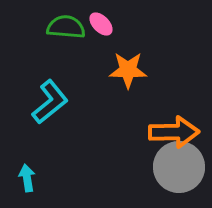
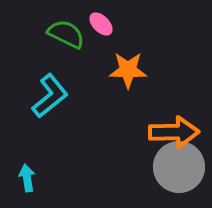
green semicircle: moved 7 px down; rotated 21 degrees clockwise
cyan L-shape: moved 6 px up
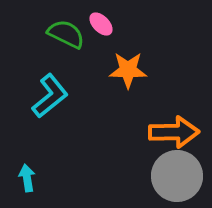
gray circle: moved 2 px left, 9 px down
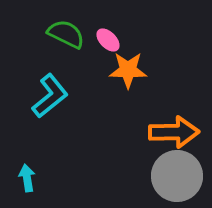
pink ellipse: moved 7 px right, 16 px down
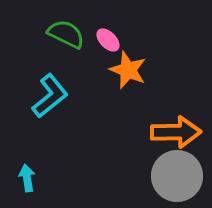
orange star: rotated 21 degrees clockwise
orange arrow: moved 2 px right
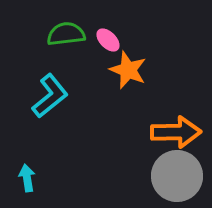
green semicircle: rotated 33 degrees counterclockwise
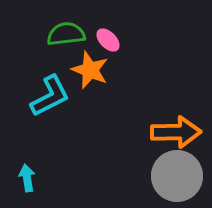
orange star: moved 38 px left
cyan L-shape: rotated 12 degrees clockwise
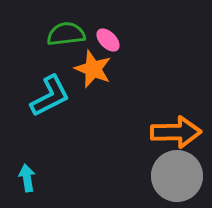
orange star: moved 3 px right, 1 px up
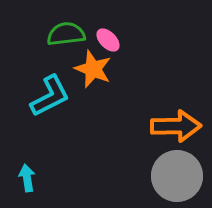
orange arrow: moved 6 px up
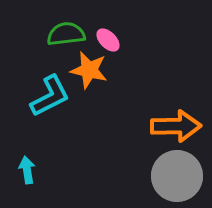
orange star: moved 4 px left, 1 px down; rotated 9 degrees counterclockwise
cyan arrow: moved 8 px up
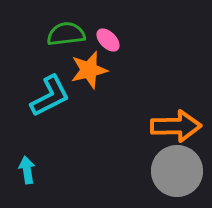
orange star: rotated 27 degrees counterclockwise
gray circle: moved 5 px up
